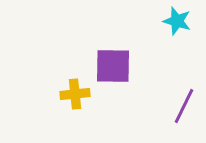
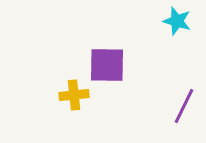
purple square: moved 6 px left, 1 px up
yellow cross: moved 1 px left, 1 px down
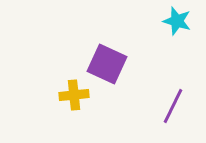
purple square: moved 1 px up; rotated 24 degrees clockwise
purple line: moved 11 px left
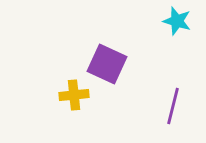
purple line: rotated 12 degrees counterclockwise
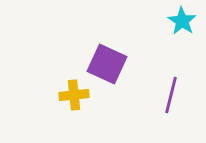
cyan star: moved 5 px right; rotated 16 degrees clockwise
purple line: moved 2 px left, 11 px up
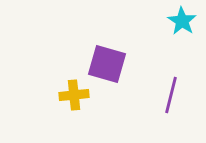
purple square: rotated 9 degrees counterclockwise
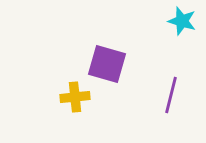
cyan star: rotated 16 degrees counterclockwise
yellow cross: moved 1 px right, 2 px down
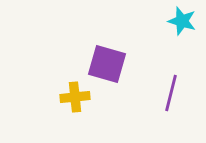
purple line: moved 2 px up
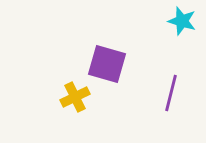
yellow cross: rotated 20 degrees counterclockwise
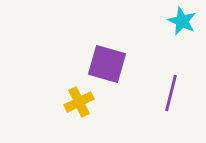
cyan star: rotated 8 degrees clockwise
yellow cross: moved 4 px right, 5 px down
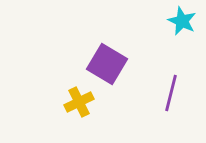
purple square: rotated 15 degrees clockwise
